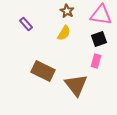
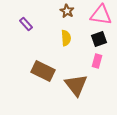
yellow semicircle: moved 2 px right, 5 px down; rotated 35 degrees counterclockwise
pink rectangle: moved 1 px right
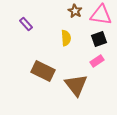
brown star: moved 8 px right
pink rectangle: rotated 40 degrees clockwise
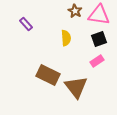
pink triangle: moved 2 px left
brown rectangle: moved 5 px right, 4 px down
brown triangle: moved 2 px down
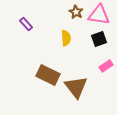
brown star: moved 1 px right, 1 px down
pink rectangle: moved 9 px right, 5 px down
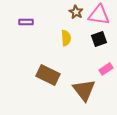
purple rectangle: moved 2 px up; rotated 48 degrees counterclockwise
pink rectangle: moved 3 px down
brown triangle: moved 8 px right, 3 px down
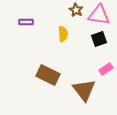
brown star: moved 2 px up
yellow semicircle: moved 3 px left, 4 px up
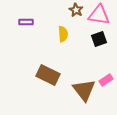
pink rectangle: moved 11 px down
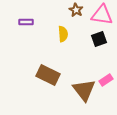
pink triangle: moved 3 px right
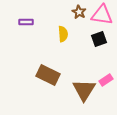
brown star: moved 3 px right, 2 px down
brown triangle: rotated 10 degrees clockwise
